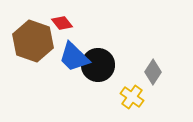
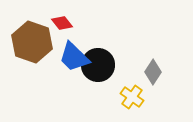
brown hexagon: moved 1 px left, 1 px down
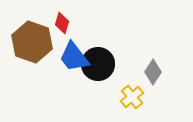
red diamond: rotated 55 degrees clockwise
blue trapezoid: rotated 8 degrees clockwise
black circle: moved 1 px up
yellow cross: rotated 15 degrees clockwise
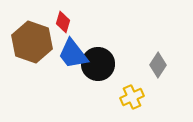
red diamond: moved 1 px right, 1 px up
blue trapezoid: moved 1 px left, 3 px up
gray diamond: moved 5 px right, 7 px up
yellow cross: rotated 15 degrees clockwise
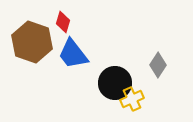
black circle: moved 17 px right, 19 px down
yellow cross: moved 2 px down
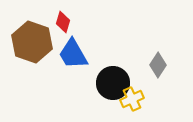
blue trapezoid: rotated 8 degrees clockwise
black circle: moved 2 px left
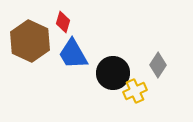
brown hexagon: moved 2 px left, 1 px up; rotated 6 degrees clockwise
black circle: moved 10 px up
yellow cross: moved 3 px right, 8 px up
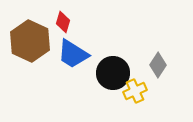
blue trapezoid: rotated 28 degrees counterclockwise
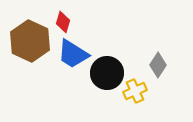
black circle: moved 6 px left
